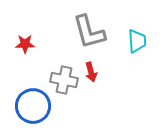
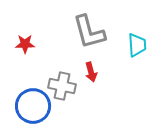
cyan trapezoid: moved 4 px down
gray cross: moved 2 px left, 6 px down
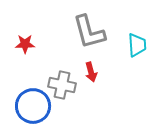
gray cross: moved 1 px up
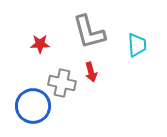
red star: moved 15 px right
gray cross: moved 2 px up
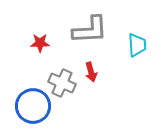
gray L-shape: moved 1 px right, 2 px up; rotated 78 degrees counterclockwise
red star: moved 1 px up
gray cross: rotated 12 degrees clockwise
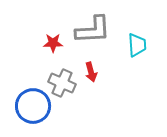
gray L-shape: moved 3 px right
red star: moved 13 px right
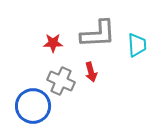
gray L-shape: moved 5 px right, 4 px down
gray cross: moved 1 px left, 2 px up
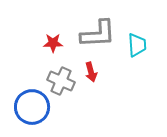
blue circle: moved 1 px left, 1 px down
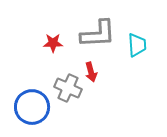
gray cross: moved 7 px right, 7 px down
